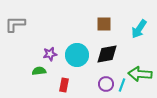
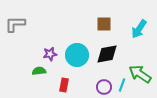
green arrow: rotated 30 degrees clockwise
purple circle: moved 2 px left, 3 px down
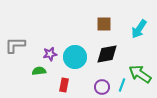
gray L-shape: moved 21 px down
cyan circle: moved 2 px left, 2 px down
purple circle: moved 2 px left
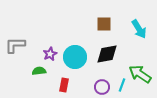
cyan arrow: rotated 66 degrees counterclockwise
purple star: rotated 16 degrees counterclockwise
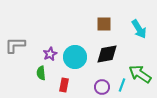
green semicircle: moved 2 px right, 2 px down; rotated 88 degrees counterclockwise
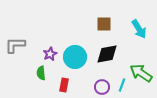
green arrow: moved 1 px right, 1 px up
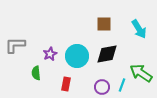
cyan circle: moved 2 px right, 1 px up
green semicircle: moved 5 px left
red rectangle: moved 2 px right, 1 px up
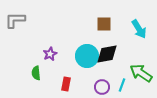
gray L-shape: moved 25 px up
cyan circle: moved 10 px right
